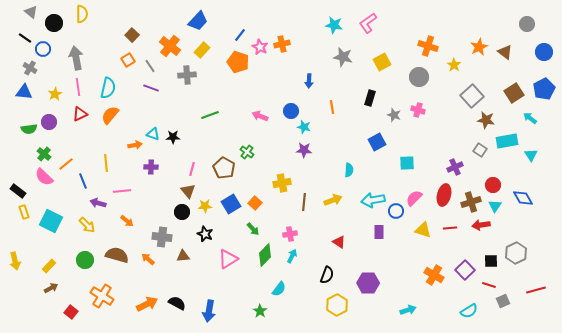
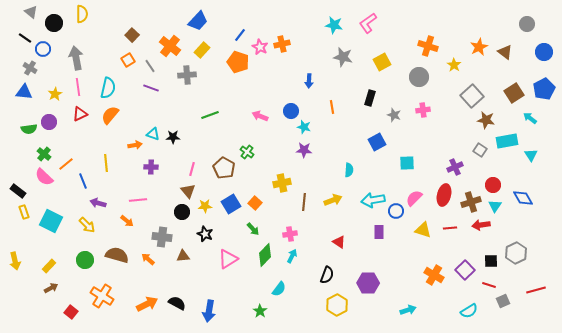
pink cross at (418, 110): moved 5 px right; rotated 24 degrees counterclockwise
pink line at (122, 191): moved 16 px right, 9 px down
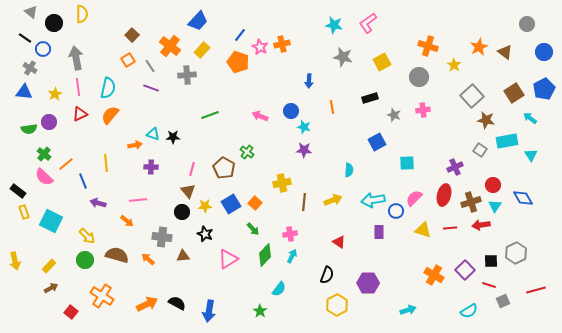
black rectangle at (370, 98): rotated 56 degrees clockwise
yellow arrow at (87, 225): moved 11 px down
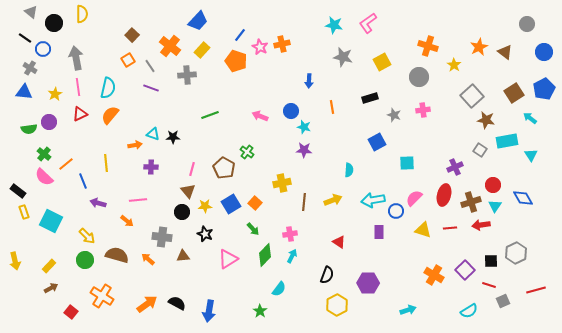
orange pentagon at (238, 62): moved 2 px left, 1 px up
orange arrow at (147, 304): rotated 10 degrees counterclockwise
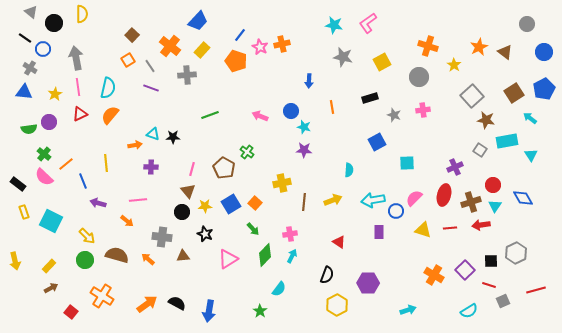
black rectangle at (18, 191): moved 7 px up
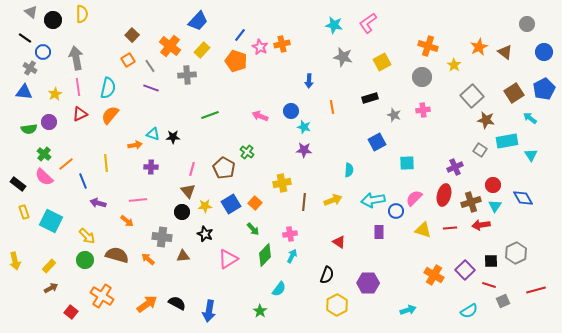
black circle at (54, 23): moved 1 px left, 3 px up
blue circle at (43, 49): moved 3 px down
gray circle at (419, 77): moved 3 px right
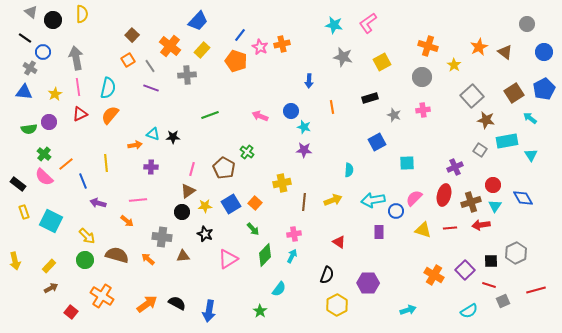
brown triangle at (188, 191): rotated 35 degrees clockwise
pink cross at (290, 234): moved 4 px right
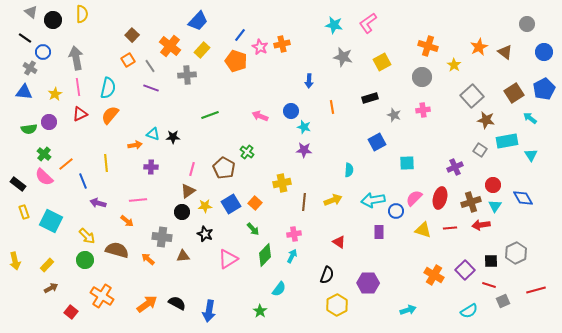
red ellipse at (444, 195): moved 4 px left, 3 px down
brown semicircle at (117, 255): moved 5 px up
yellow rectangle at (49, 266): moved 2 px left, 1 px up
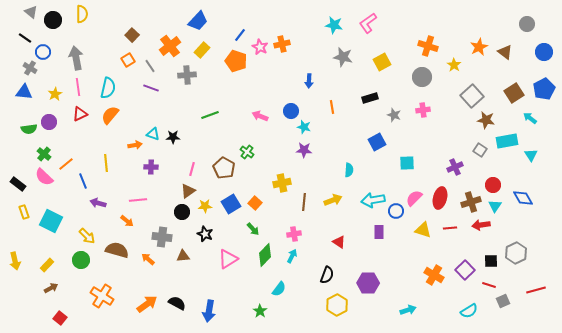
orange cross at (170, 46): rotated 15 degrees clockwise
green circle at (85, 260): moved 4 px left
red square at (71, 312): moved 11 px left, 6 px down
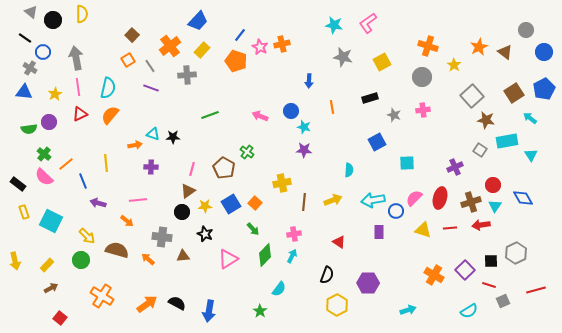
gray circle at (527, 24): moved 1 px left, 6 px down
